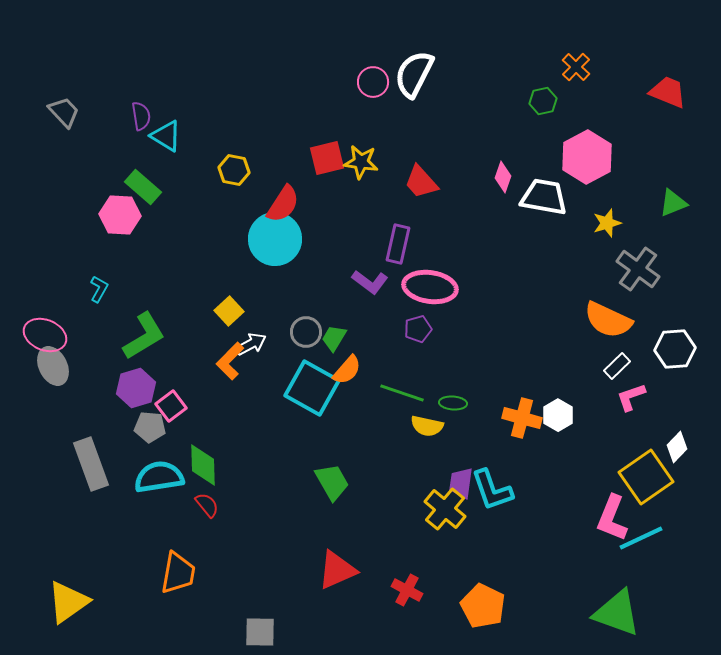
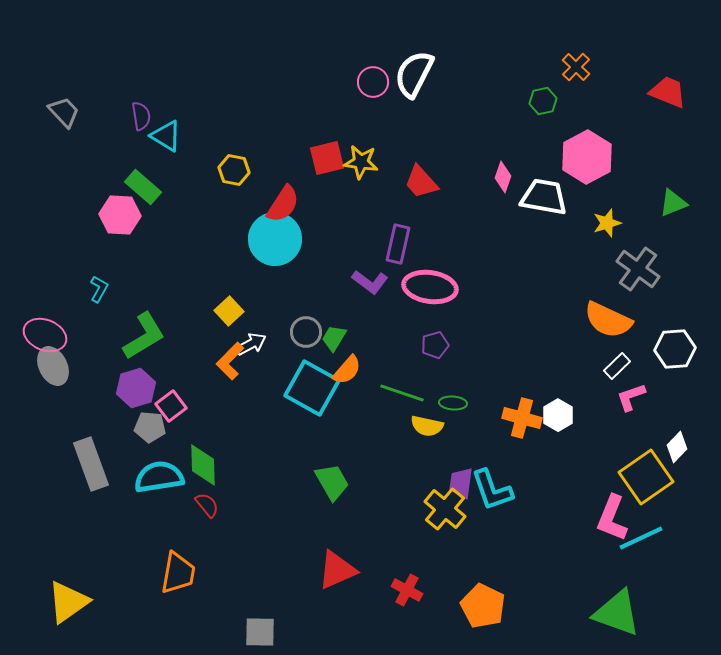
purple pentagon at (418, 329): moved 17 px right, 16 px down
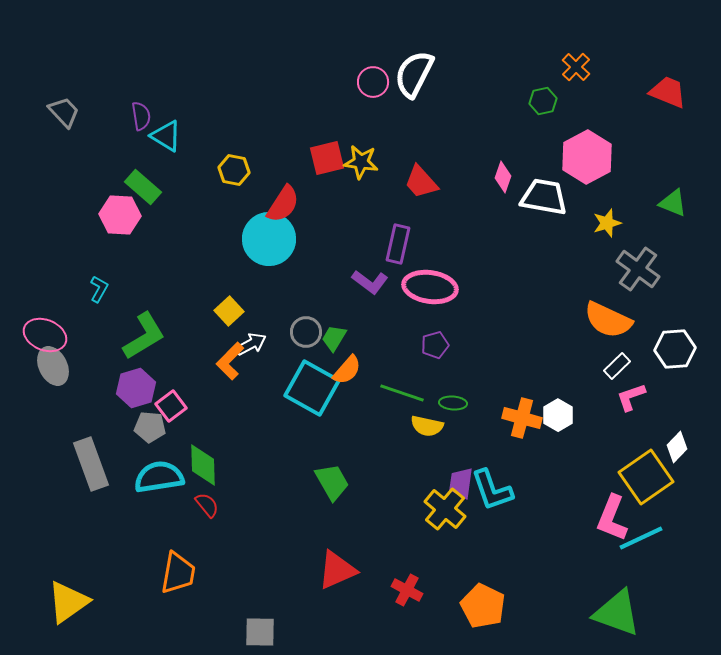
green triangle at (673, 203): rotated 44 degrees clockwise
cyan circle at (275, 239): moved 6 px left
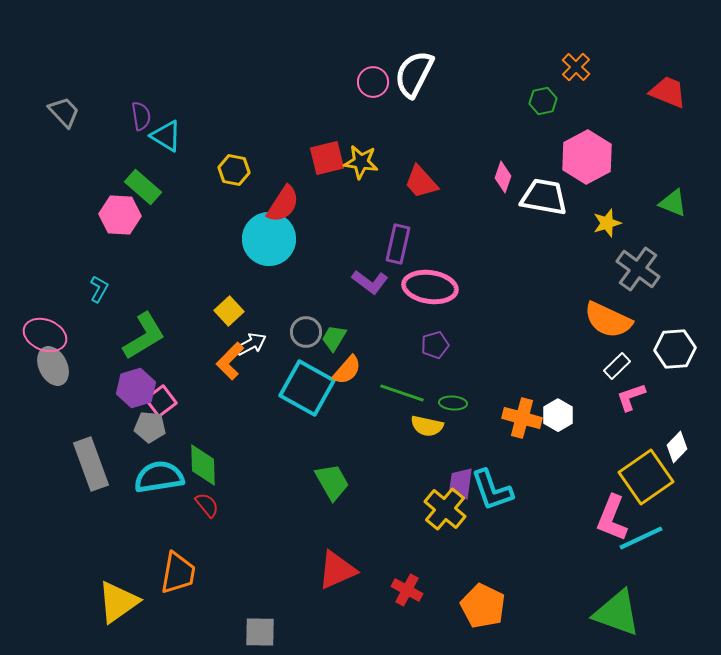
cyan square at (312, 388): moved 5 px left
pink square at (171, 406): moved 10 px left, 5 px up
yellow triangle at (68, 602): moved 50 px right
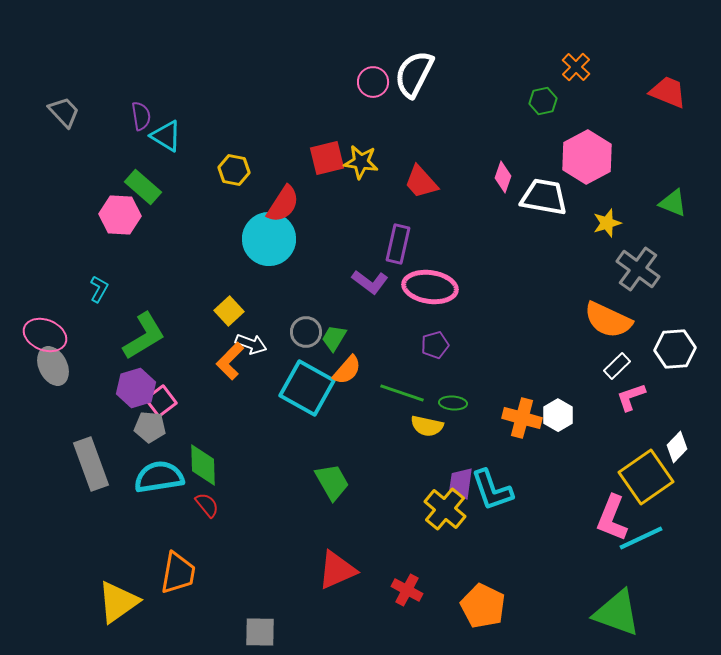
white arrow at (251, 344): rotated 48 degrees clockwise
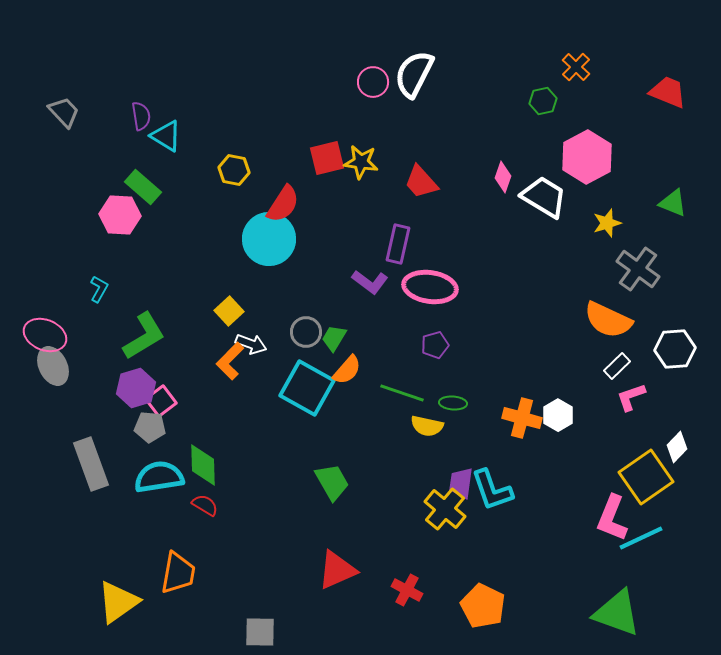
white trapezoid at (544, 197): rotated 21 degrees clockwise
red semicircle at (207, 505): moved 2 px left; rotated 20 degrees counterclockwise
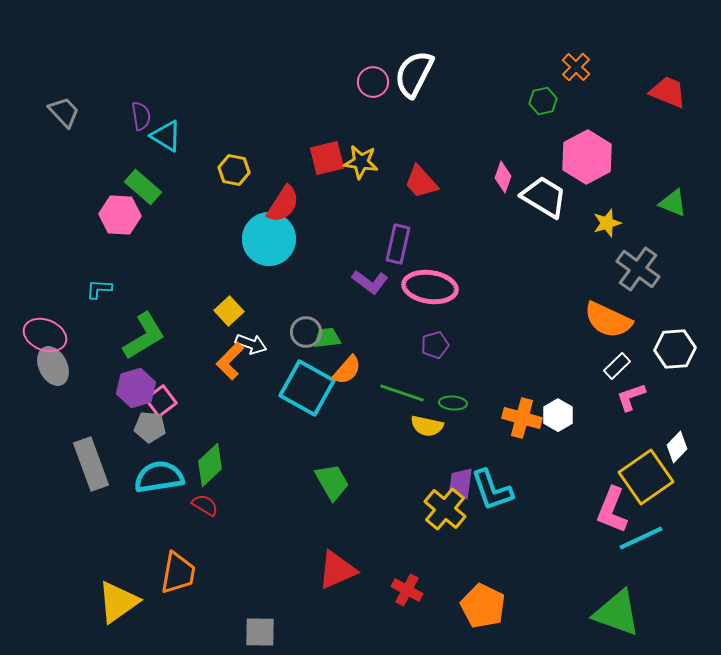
cyan L-shape at (99, 289): rotated 116 degrees counterclockwise
green trapezoid at (334, 338): moved 7 px left; rotated 52 degrees clockwise
green diamond at (203, 465): moved 7 px right; rotated 48 degrees clockwise
pink L-shape at (612, 518): moved 8 px up
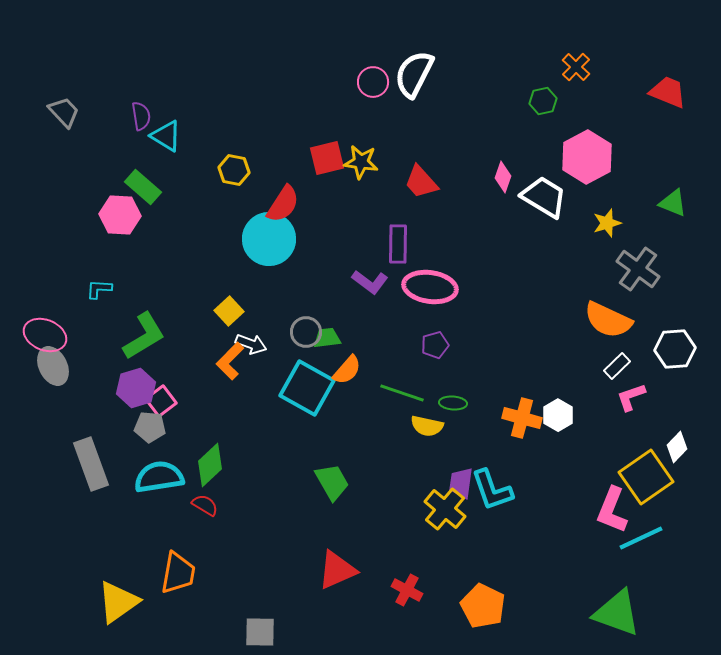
purple rectangle at (398, 244): rotated 12 degrees counterclockwise
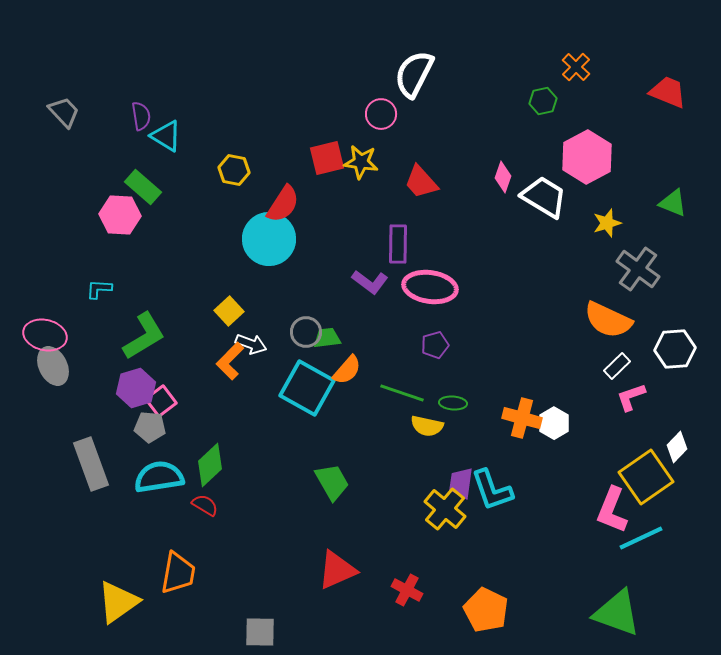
pink circle at (373, 82): moved 8 px right, 32 px down
pink ellipse at (45, 335): rotated 9 degrees counterclockwise
white hexagon at (558, 415): moved 4 px left, 8 px down
orange pentagon at (483, 606): moved 3 px right, 4 px down
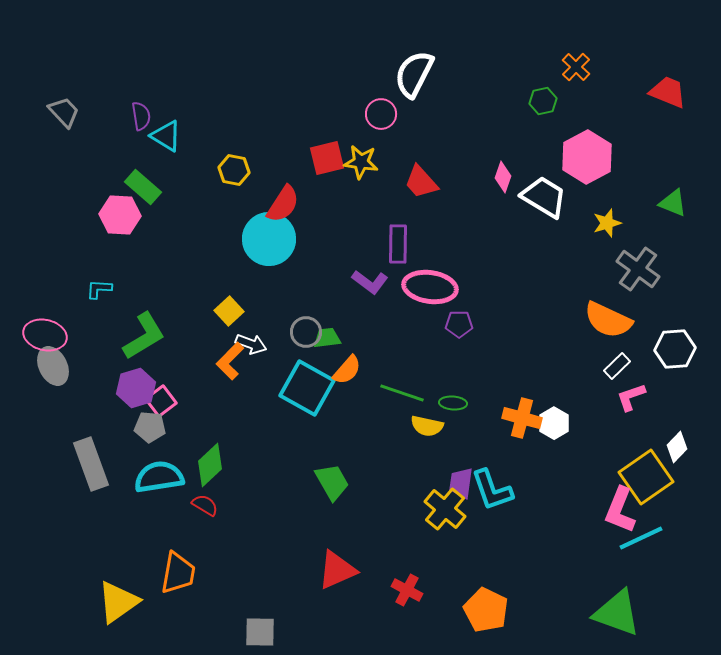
purple pentagon at (435, 345): moved 24 px right, 21 px up; rotated 16 degrees clockwise
pink L-shape at (612, 510): moved 8 px right
